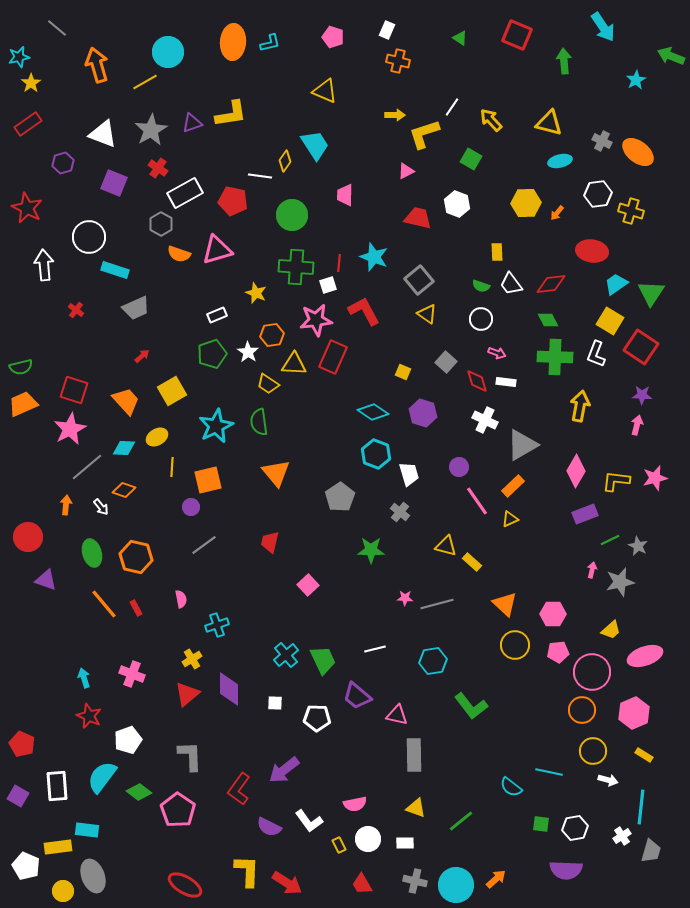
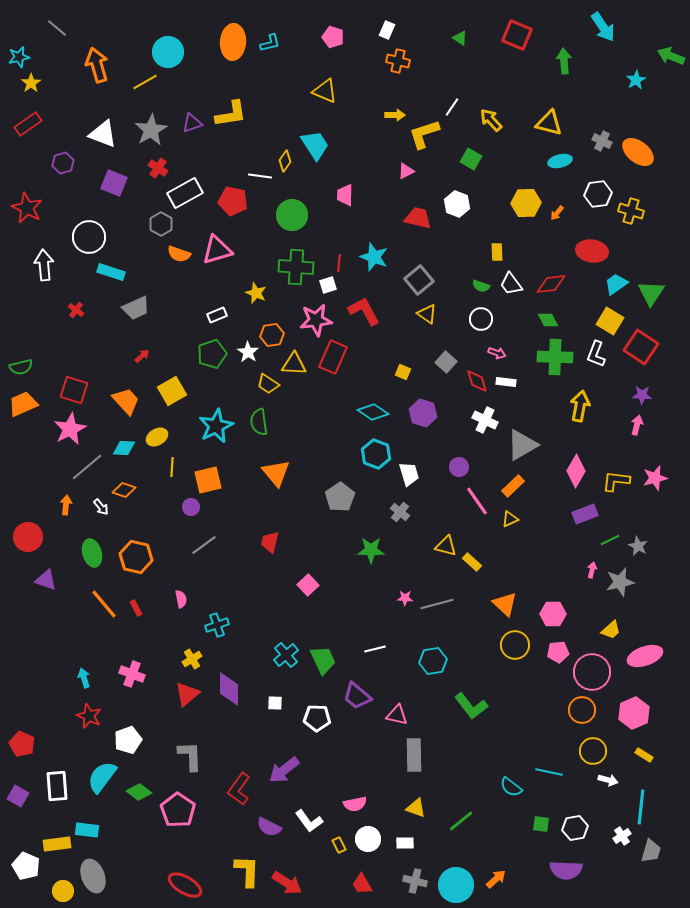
cyan rectangle at (115, 270): moved 4 px left, 2 px down
yellow rectangle at (58, 847): moved 1 px left, 3 px up
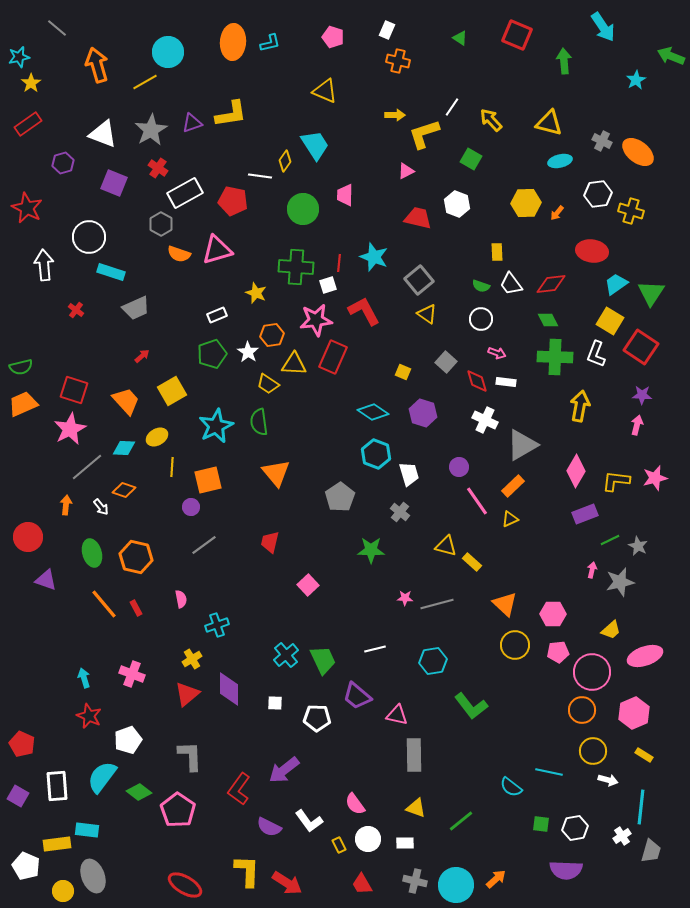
green circle at (292, 215): moved 11 px right, 6 px up
pink semicircle at (355, 804): rotated 65 degrees clockwise
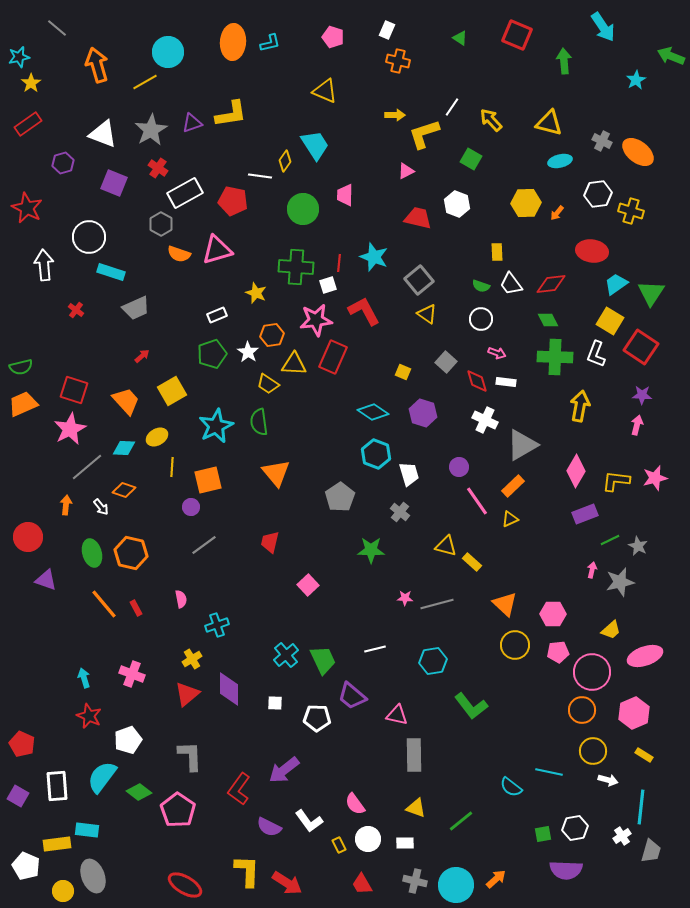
orange hexagon at (136, 557): moved 5 px left, 4 px up
purple trapezoid at (357, 696): moved 5 px left
green square at (541, 824): moved 2 px right, 10 px down; rotated 18 degrees counterclockwise
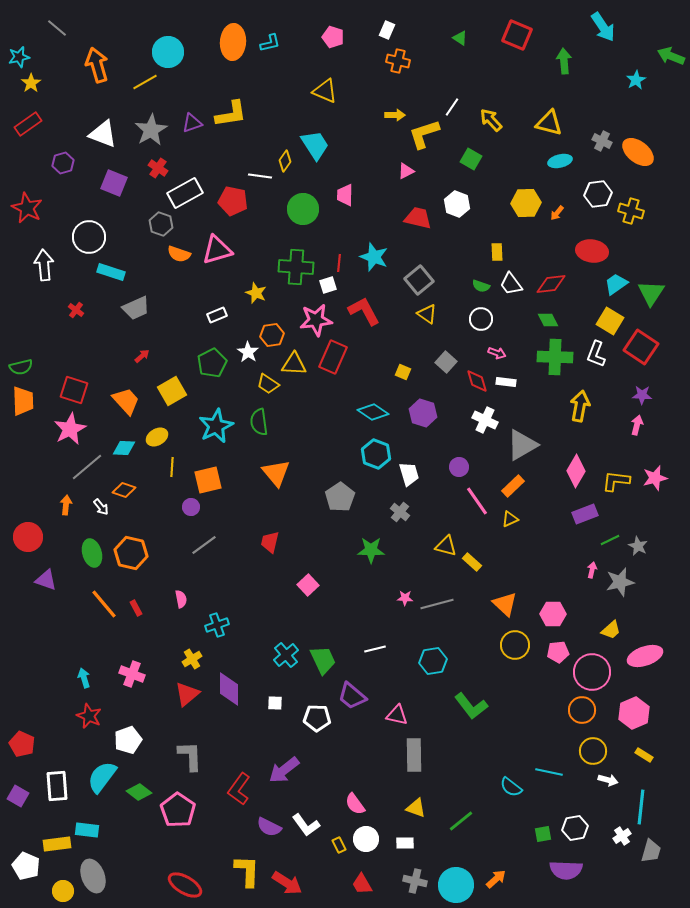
gray hexagon at (161, 224): rotated 10 degrees counterclockwise
green pentagon at (212, 354): moved 9 px down; rotated 8 degrees counterclockwise
orange trapezoid at (23, 404): moved 3 px up; rotated 112 degrees clockwise
white L-shape at (309, 821): moved 3 px left, 4 px down
white circle at (368, 839): moved 2 px left
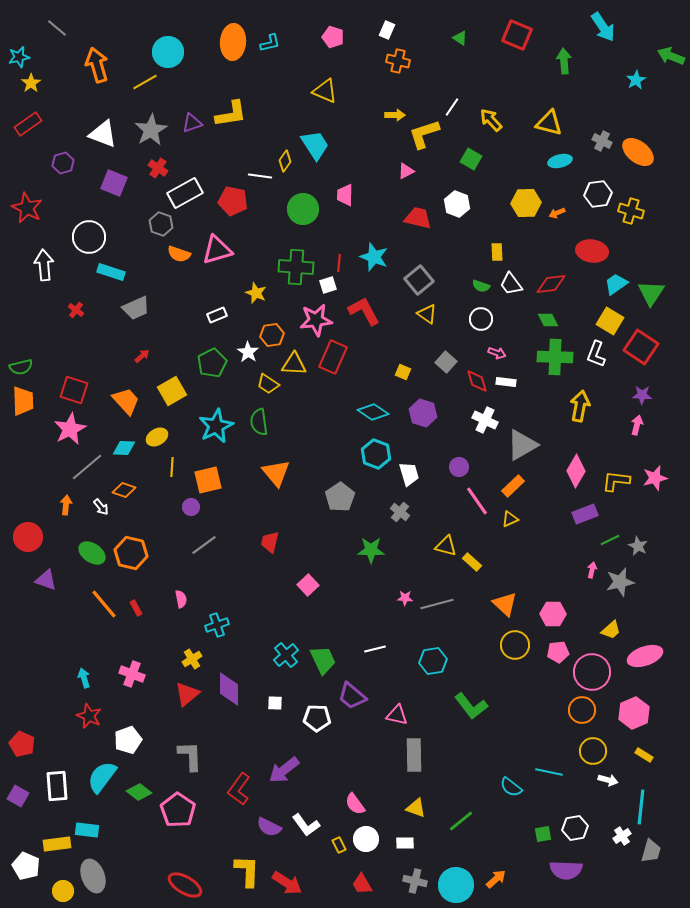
orange arrow at (557, 213): rotated 28 degrees clockwise
green ellipse at (92, 553): rotated 40 degrees counterclockwise
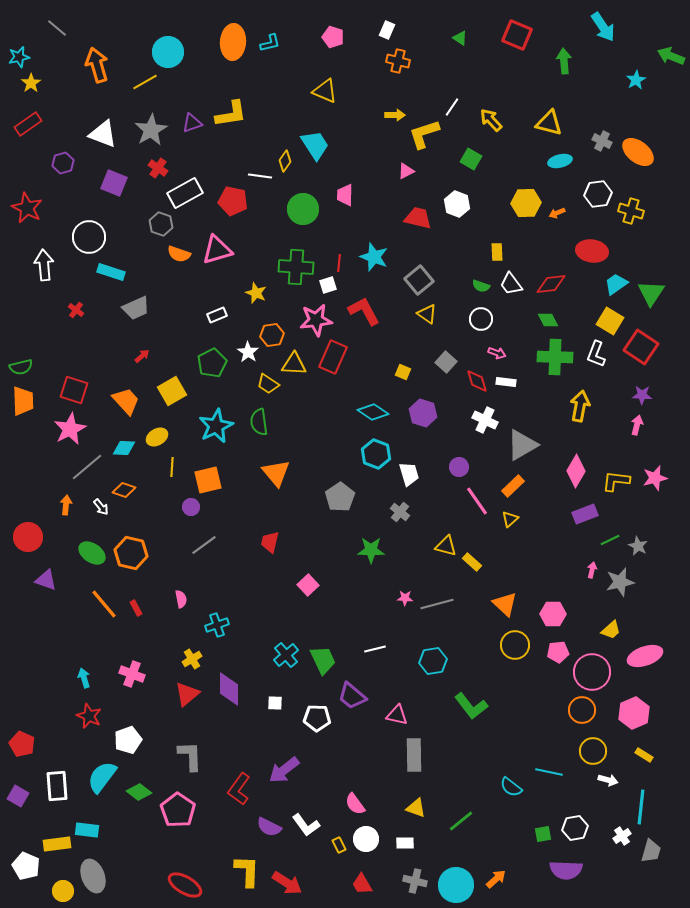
yellow triangle at (510, 519): rotated 18 degrees counterclockwise
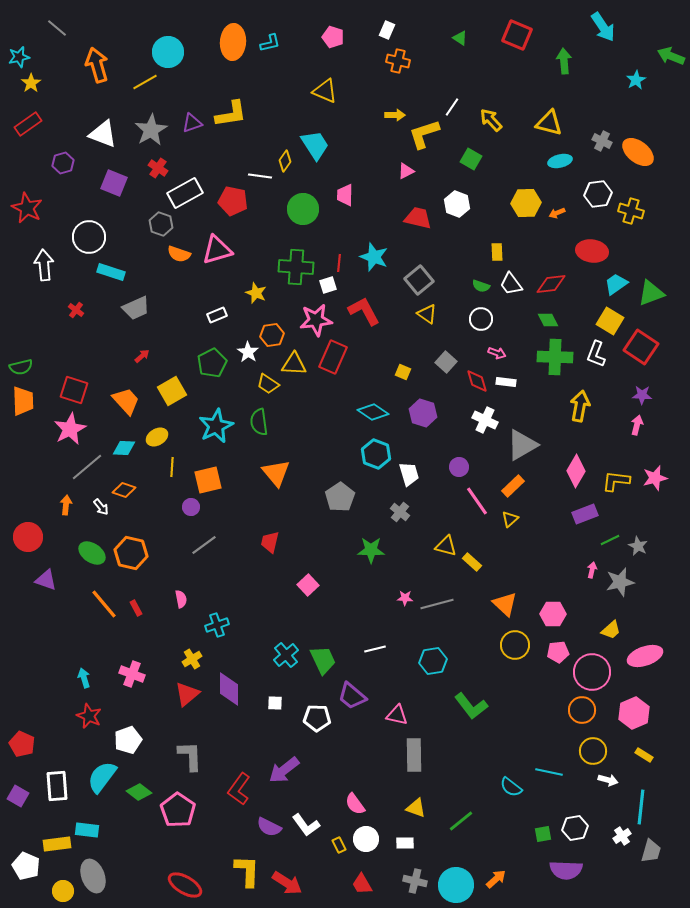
green triangle at (651, 293): rotated 36 degrees clockwise
